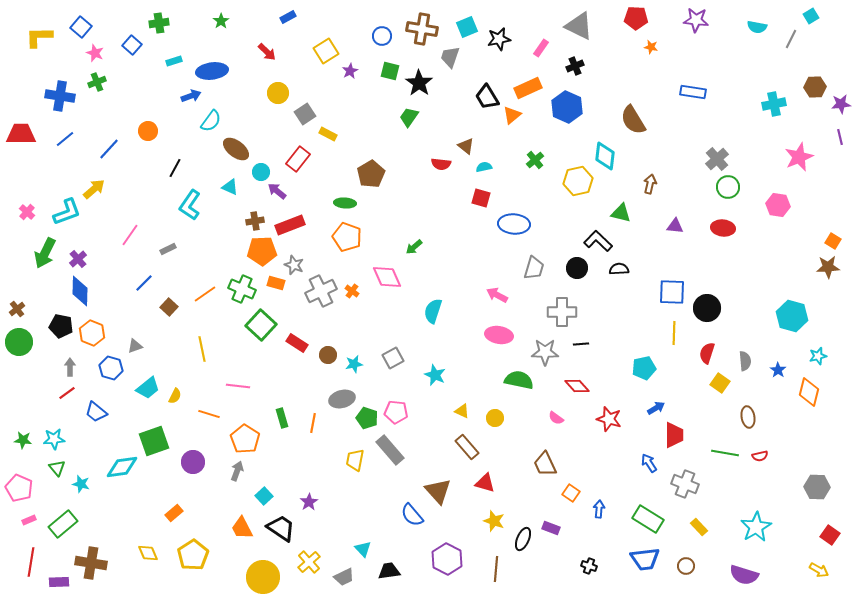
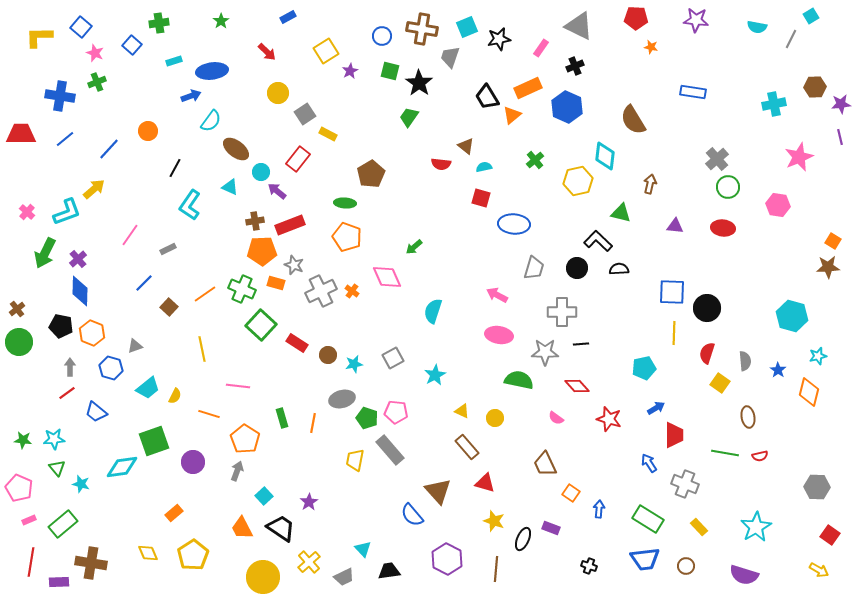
cyan star at (435, 375): rotated 20 degrees clockwise
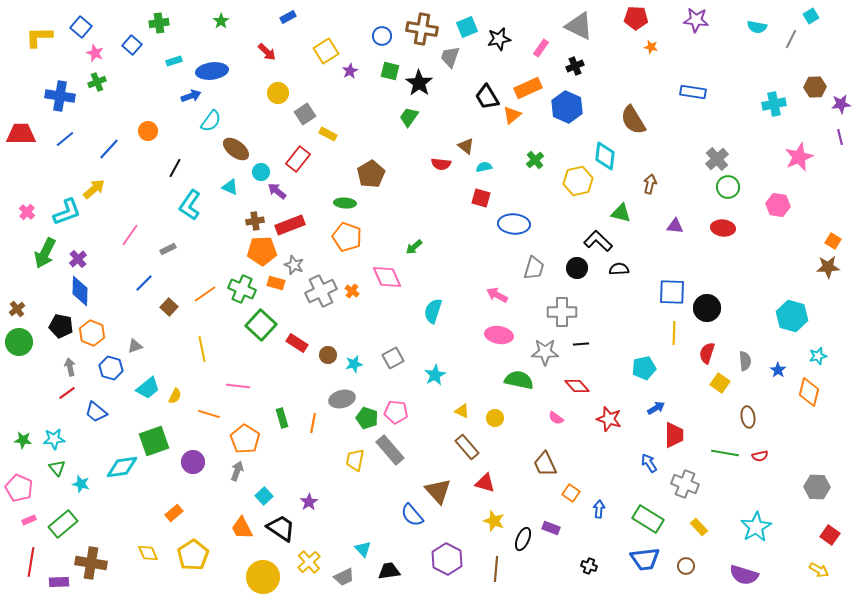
gray arrow at (70, 367): rotated 12 degrees counterclockwise
